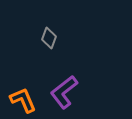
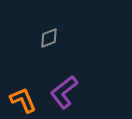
gray diamond: rotated 50 degrees clockwise
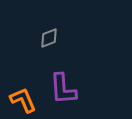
purple L-shape: moved 1 px left, 3 px up; rotated 56 degrees counterclockwise
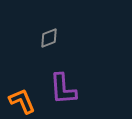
orange L-shape: moved 1 px left, 1 px down
